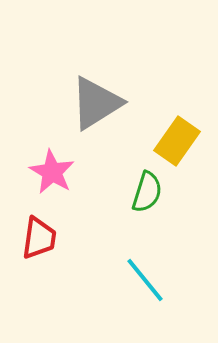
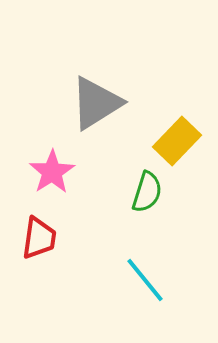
yellow rectangle: rotated 9 degrees clockwise
pink star: rotated 9 degrees clockwise
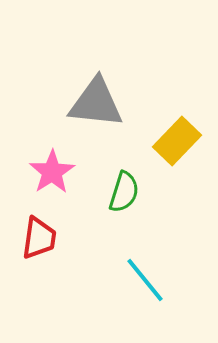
gray triangle: rotated 38 degrees clockwise
green semicircle: moved 23 px left
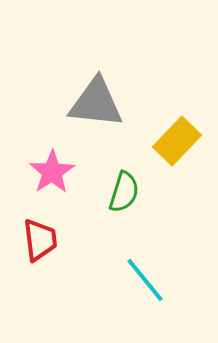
red trapezoid: moved 1 px right, 2 px down; rotated 15 degrees counterclockwise
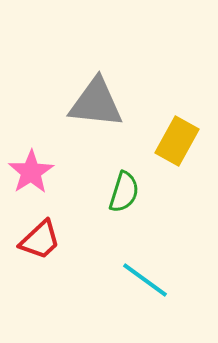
yellow rectangle: rotated 15 degrees counterclockwise
pink star: moved 21 px left
red trapezoid: rotated 54 degrees clockwise
cyan line: rotated 15 degrees counterclockwise
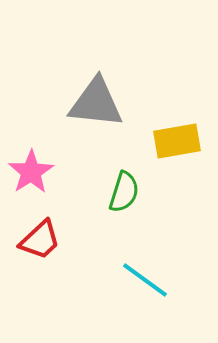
yellow rectangle: rotated 51 degrees clockwise
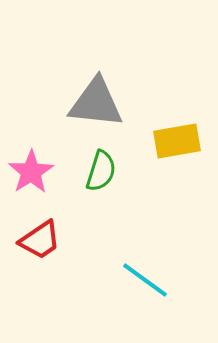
green semicircle: moved 23 px left, 21 px up
red trapezoid: rotated 9 degrees clockwise
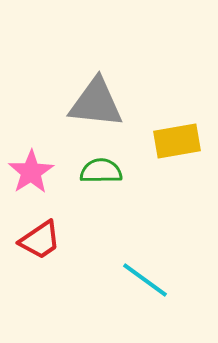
green semicircle: rotated 108 degrees counterclockwise
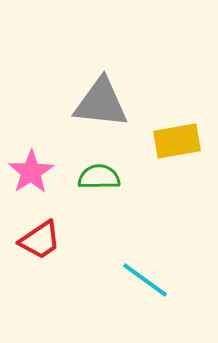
gray triangle: moved 5 px right
green semicircle: moved 2 px left, 6 px down
